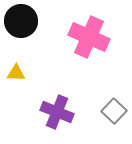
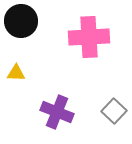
pink cross: rotated 27 degrees counterclockwise
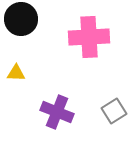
black circle: moved 2 px up
gray square: rotated 15 degrees clockwise
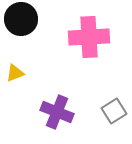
yellow triangle: moved 1 px left; rotated 24 degrees counterclockwise
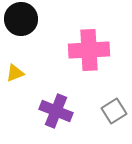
pink cross: moved 13 px down
purple cross: moved 1 px left, 1 px up
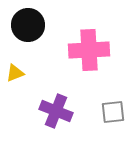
black circle: moved 7 px right, 6 px down
gray square: moved 1 px left, 1 px down; rotated 25 degrees clockwise
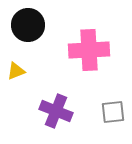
yellow triangle: moved 1 px right, 2 px up
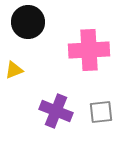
black circle: moved 3 px up
yellow triangle: moved 2 px left, 1 px up
gray square: moved 12 px left
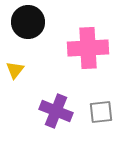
pink cross: moved 1 px left, 2 px up
yellow triangle: moved 1 px right; rotated 30 degrees counterclockwise
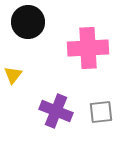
yellow triangle: moved 2 px left, 5 px down
